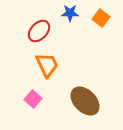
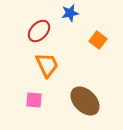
blue star: rotated 12 degrees counterclockwise
orange square: moved 3 px left, 22 px down
pink square: moved 1 px right, 1 px down; rotated 36 degrees counterclockwise
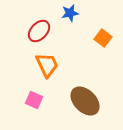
orange square: moved 5 px right, 2 px up
pink square: rotated 18 degrees clockwise
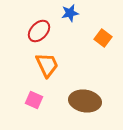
brown ellipse: rotated 36 degrees counterclockwise
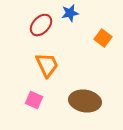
red ellipse: moved 2 px right, 6 px up
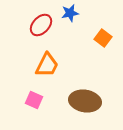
orange trapezoid: rotated 52 degrees clockwise
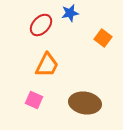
brown ellipse: moved 2 px down
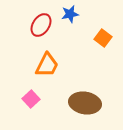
blue star: moved 1 px down
red ellipse: rotated 10 degrees counterclockwise
pink square: moved 3 px left, 1 px up; rotated 24 degrees clockwise
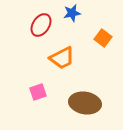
blue star: moved 2 px right, 1 px up
orange trapezoid: moved 15 px right, 7 px up; rotated 36 degrees clockwise
pink square: moved 7 px right, 7 px up; rotated 24 degrees clockwise
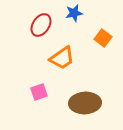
blue star: moved 2 px right
orange trapezoid: rotated 8 degrees counterclockwise
pink square: moved 1 px right
brown ellipse: rotated 12 degrees counterclockwise
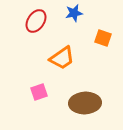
red ellipse: moved 5 px left, 4 px up
orange square: rotated 18 degrees counterclockwise
